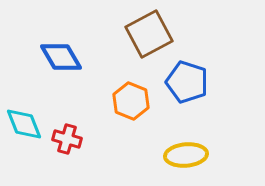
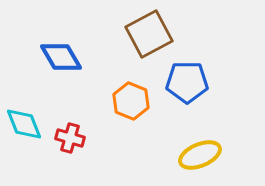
blue pentagon: rotated 18 degrees counterclockwise
red cross: moved 3 px right, 1 px up
yellow ellipse: moved 14 px right; rotated 18 degrees counterclockwise
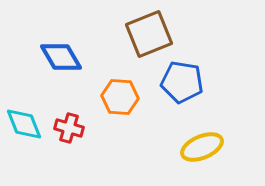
brown square: rotated 6 degrees clockwise
blue pentagon: moved 5 px left; rotated 9 degrees clockwise
orange hexagon: moved 11 px left, 4 px up; rotated 18 degrees counterclockwise
red cross: moved 1 px left, 10 px up
yellow ellipse: moved 2 px right, 8 px up
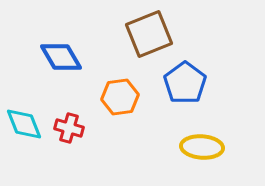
blue pentagon: moved 3 px right, 1 px down; rotated 27 degrees clockwise
orange hexagon: rotated 12 degrees counterclockwise
yellow ellipse: rotated 27 degrees clockwise
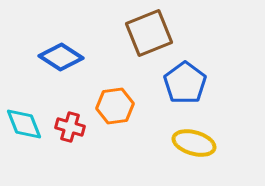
brown square: moved 1 px up
blue diamond: rotated 27 degrees counterclockwise
orange hexagon: moved 5 px left, 9 px down
red cross: moved 1 px right, 1 px up
yellow ellipse: moved 8 px left, 4 px up; rotated 12 degrees clockwise
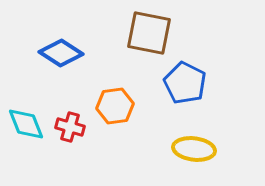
brown square: rotated 33 degrees clockwise
blue diamond: moved 4 px up
blue pentagon: rotated 9 degrees counterclockwise
cyan diamond: moved 2 px right
yellow ellipse: moved 6 px down; rotated 9 degrees counterclockwise
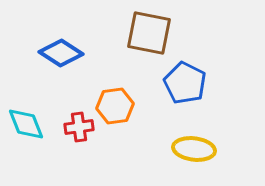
red cross: moved 9 px right; rotated 24 degrees counterclockwise
